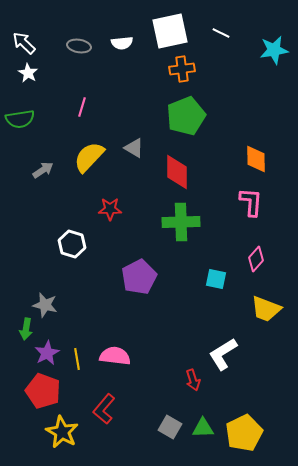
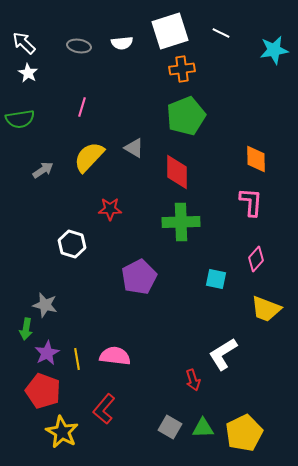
white square: rotated 6 degrees counterclockwise
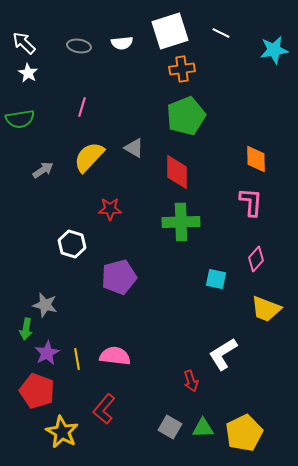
purple pentagon: moved 20 px left; rotated 12 degrees clockwise
red arrow: moved 2 px left, 1 px down
red pentagon: moved 6 px left
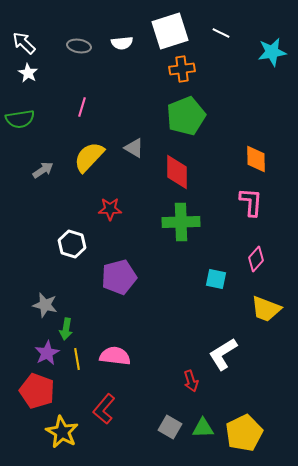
cyan star: moved 2 px left, 2 px down
green arrow: moved 40 px right
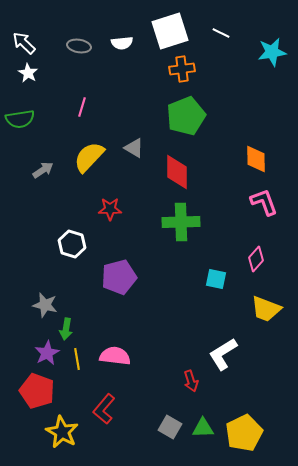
pink L-shape: moved 13 px right; rotated 24 degrees counterclockwise
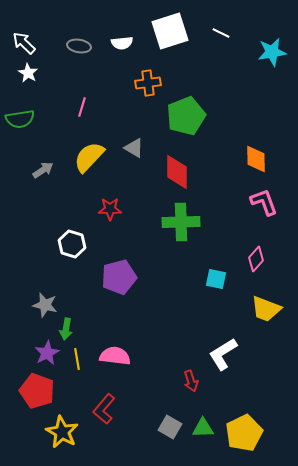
orange cross: moved 34 px left, 14 px down
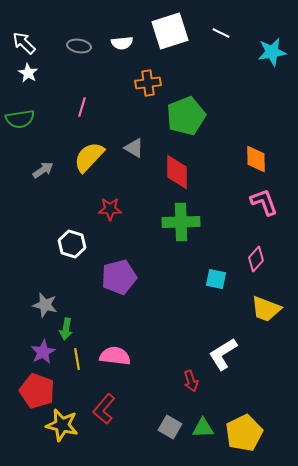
purple star: moved 4 px left, 1 px up
yellow star: moved 7 px up; rotated 16 degrees counterclockwise
